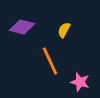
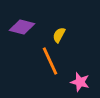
yellow semicircle: moved 5 px left, 5 px down
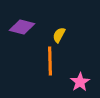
orange line: rotated 24 degrees clockwise
pink star: rotated 24 degrees clockwise
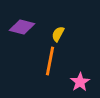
yellow semicircle: moved 1 px left, 1 px up
orange line: rotated 12 degrees clockwise
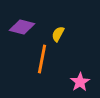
orange line: moved 8 px left, 2 px up
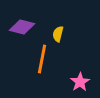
yellow semicircle: rotated 14 degrees counterclockwise
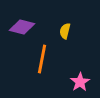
yellow semicircle: moved 7 px right, 3 px up
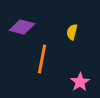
yellow semicircle: moved 7 px right, 1 px down
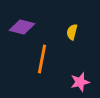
pink star: rotated 18 degrees clockwise
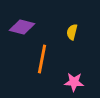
pink star: moved 6 px left; rotated 18 degrees clockwise
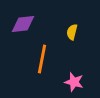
purple diamond: moved 1 px right, 3 px up; rotated 20 degrees counterclockwise
pink star: rotated 12 degrees clockwise
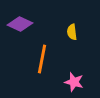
purple diamond: moved 3 px left; rotated 30 degrees clockwise
yellow semicircle: rotated 21 degrees counterclockwise
